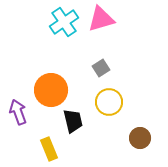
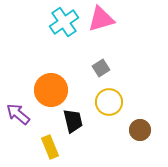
purple arrow: moved 2 px down; rotated 30 degrees counterclockwise
brown circle: moved 8 px up
yellow rectangle: moved 1 px right, 2 px up
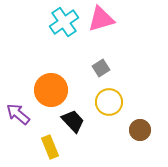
black trapezoid: rotated 30 degrees counterclockwise
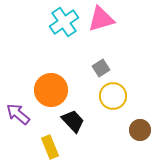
yellow circle: moved 4 px right, 6 px up
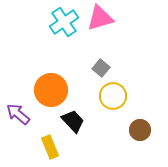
pink triangle: moved 1 px left, 1 px up
gray square: rotated 18 degrees counterclockwise
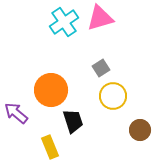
gray square: rotated 18 degrees clockwise
purple arrow: moved 2 px left, 1 px up
black trapezoid: rotated 25 degrees clockwise
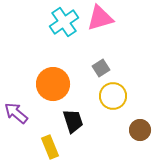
orange circle: moved 2 px right, 6 px up
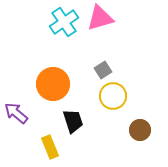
gray square: moved 2 px right, 2 px down
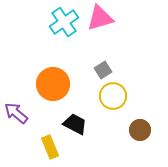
black trapezoid: moved 2 px right, 3 px down; rotated 45 degrees counterclockwise
